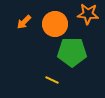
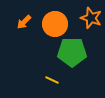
orange star: moved 3 px right, 4 px down; rotated 15 degrees clockwise
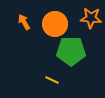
orange star: rotated 15 degrees counterclockwise
orange arrow: rotated 105 degrees clockwise
green pentagon: moved 1 px left, 1 px up
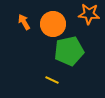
orange star: moved 2 px left, 4 px up
orange circle: moved 2 px left
green pentagon: moved 2 px left; rotated 12 degrees counterclockwise
